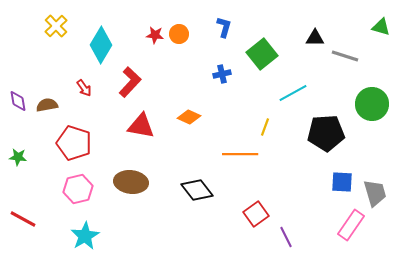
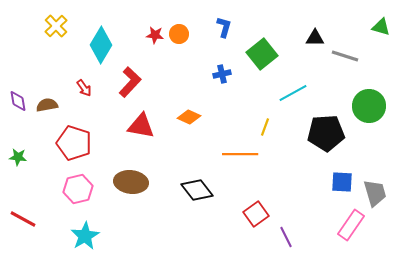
green circle: moved 3 px left, 2 px down
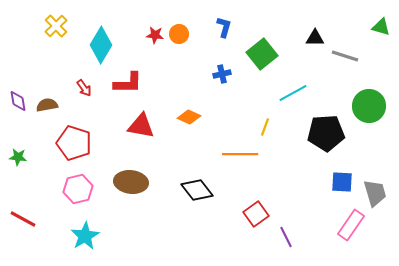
red L-shape: moved 2 px left, 1 px down; rotated 48 degrees clockwise
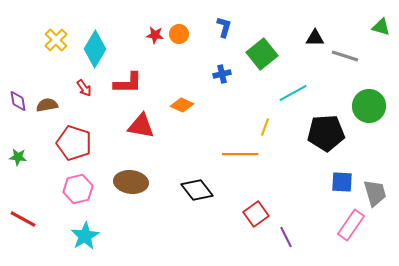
yellow cross: moved 14 px down
cyan diamond: moved 6 px left, 4 px down
orange diamond: moved 7 px left, 12 px up
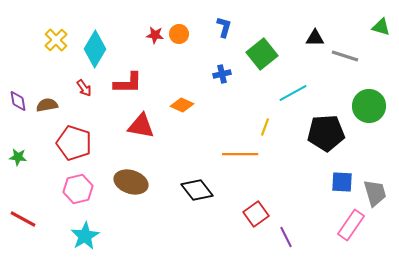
brown ellipse: rotated 12 degrees clockwise
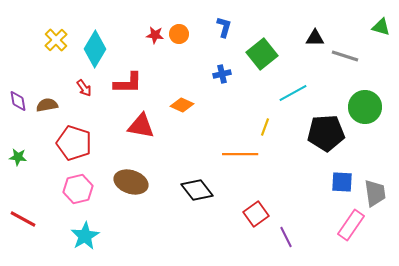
green circle: moved 4 px left, 1 px down
gray trapezoid: rotated 8 degrees clockwise
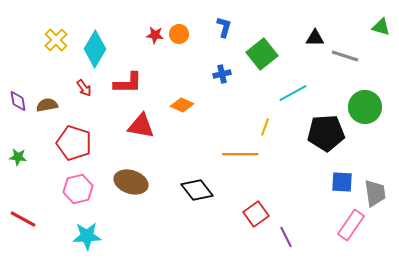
cyan star: moved 2 px right; rotated 28 degrees clockwise
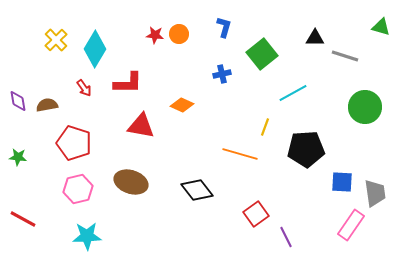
black pentagon: moved 20 px left, 16 px down
orange line: rotated 16 degrees clockwise
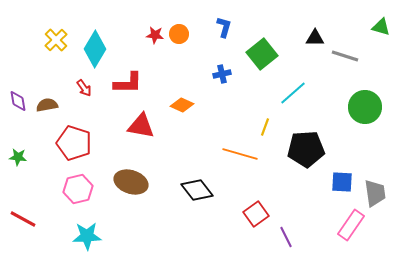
cyan line: rotated 12 degrees counterclockwise
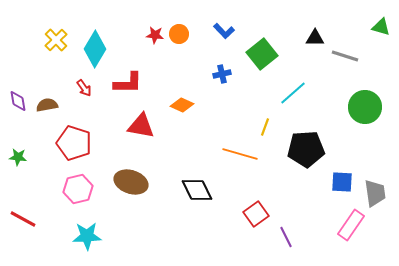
blue L-shape: moved 4 px down; rotated 120 degrees clockwise
black diamond: rotated 12 degrees clockwise
